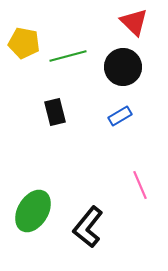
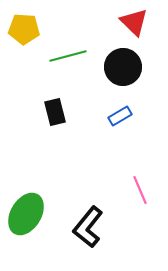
yellow pentagon: moved 14 px up; rotated 8 degrees counterclockwise
pink line: moved 5 px down
green ellipse: moved 7 px left, 3 px down
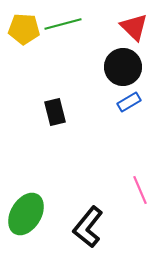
red triangle: moved 5 px down
green line: moved 5 px left, 32 px up
blue rectangle: moved 9 px right, 14 px up
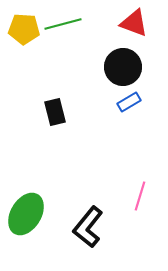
red triangle: moved 4 px up; rotated 24 degrees counterclockwise
pink line: moved 6 px down; rotated 40 degrees clockwise
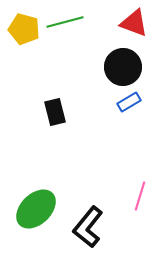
green line: moved 2 px right, 2 px up
yellow pentagon: rotated 12 degrees clockwise
green ellipse: moved 10 px right, 5 px up; rotated 15 degrees clockwise
